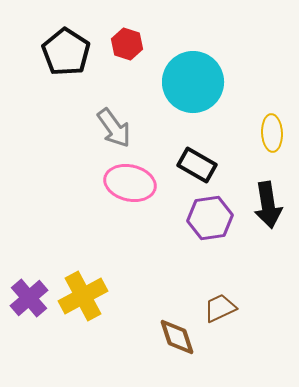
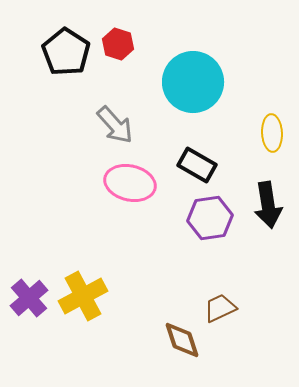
red hexagon: moved 9 px left
gray arrow: moved 1 px right, 3 px up; rotated 6 degrees counterclockwise
brown diamond: moved 5 px right, 3 px down
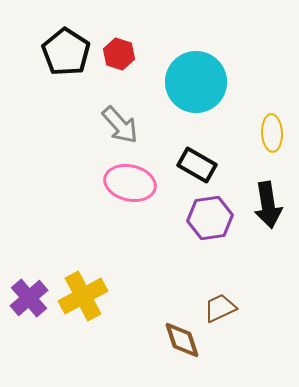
red hexagon: moved 1 px right, 10 px down
cyan circle: moved 3 px right
gray arrow: moved 5 px right
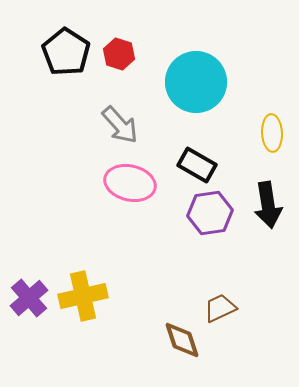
purple hexagon: moved 5 px up
yellow cross: rotated 15 degrees clockwise
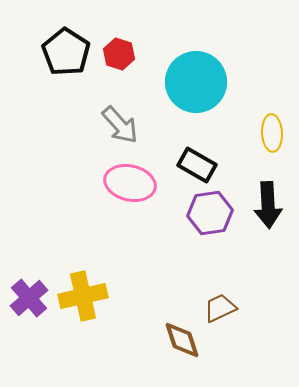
black arrow: rotated 6 degrees clockwise
